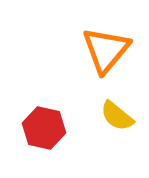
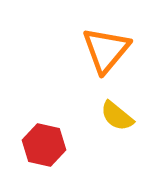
red hexagon: moved 17 px down
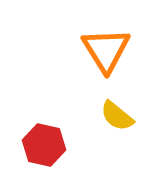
orange triangle: rotated 12 degrees counterclockwise
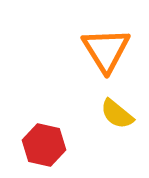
yellow semicircle: moved 2 px up
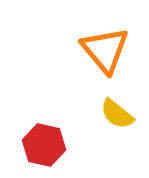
orange triangle: moved 1 px left; rotated 8 degrees counterclockwise
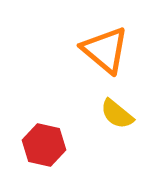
orange triangle: rotated 10 degrees counterclockwise
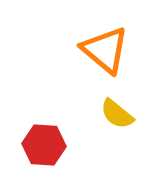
red hexagon: rotated 9 degrees counterclockwise
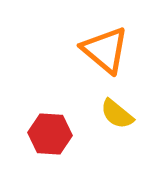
red hexagon: moved 6 px right, 11 px up
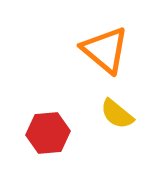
red hexagon: moved 2 px left, 1 px up; rotated 9 degrees counterclockwise
